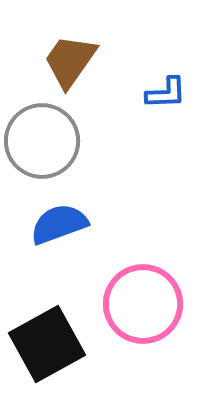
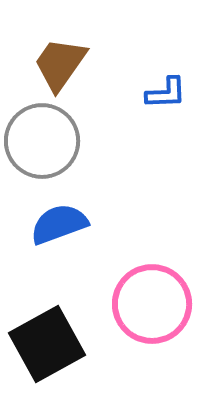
brown trapezoid: moved 10 px left, 3 px down
pink circle: moved 9 px right
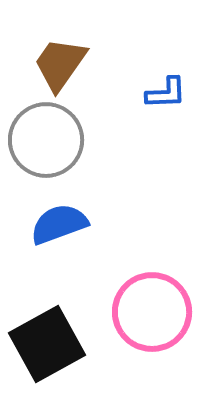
gray circle: moved 4 px right, 1 px up
pink circle: moved 8 px down
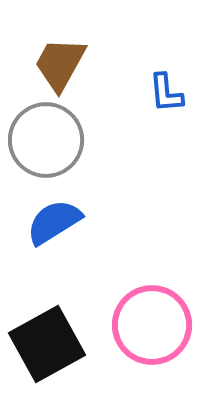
brown trapezoid: rotated 6 degrees counterclockwise
blue L-shape: rotated 87 degrees clockwise
blue semicircle: moved 5 px left, 2 px up; rotated 12 degrees counterclockwise
pink circle: moved 13 px down
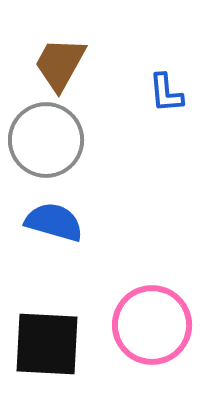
blue semicircle: rotated 48 degrees clockwise
black square: rotated 32 degrees clockwise
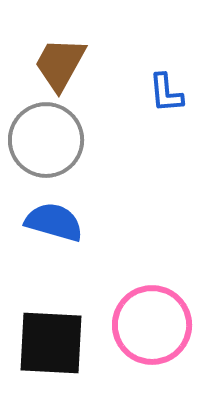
black square: moved 4 px right, 1 px up
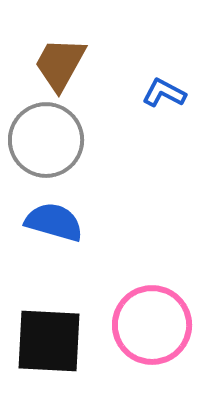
blue L-shape: moved 2 px left; rotated 123 degrees clockwise
black square: moved 2 px left, 2 px up
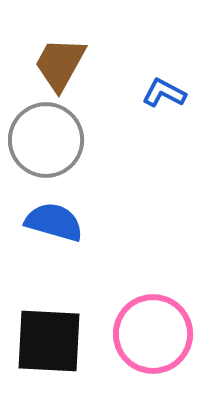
pink circle: moved 1 px right, 9 px down
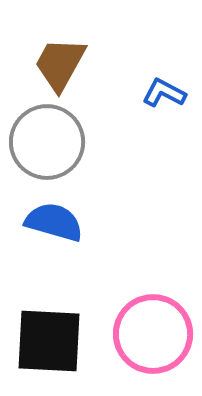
gray circle: moved 1 px right, 2 px down
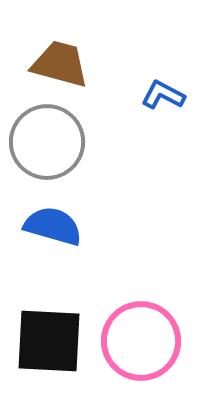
brown trapezoid: rotated 76 degrees clockwise
blue L-shape: moved 1 px left, 2 px down
blue semicircle: moved 1 px left, 4 px down
pink circle: moved 12 px left, 7 px down
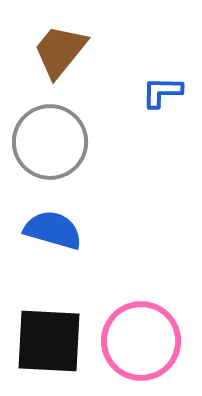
brown trapezoid: moved 13 px up; rotated 66 degrees counterclockwise
blue L-shape: moved 1 px left, 3 px up; rotated 27 degrees counterclockwise
gray circle: moved 3 px right
blue semicircle: moved 4 px down
